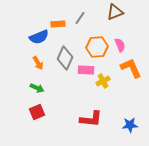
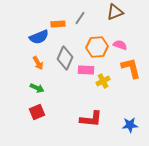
pink semicircle: rotated 48 degrees counterclockwise
orange L-shape: rotated 10 degrees clockwise
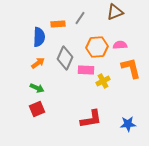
blue semicircle: rotated 66 degrees counterclockwise
pink semicircle: rotated 24 degrees counterclockwise
orange arrow: rotated 96 degrees counterclockwise
red square: moved 3 px up
red L-shape: rotated 15 degrees counterclockwise
blue star: moved 2 px left, 1 px up
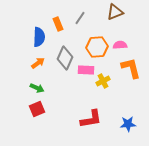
orange rectangle: rotated 72 degrees clockwise
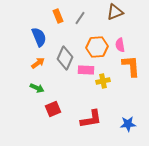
orange rectangle: moved 8 px up
blue semicircle: rotated 24 degrees counterclockwise
pink semicircle: rotated 96 degrees counterclockwise
orange L-shape: moved 2 px up; rotated 10 degrees clockwise
yellow cross: rotated 16 degrees clockwise
red square: moved 16 px right
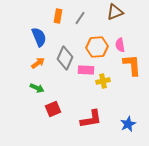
orange rectangle: rotated 32 degrees clockwise
orange L-shape: moved 1 px right, 1 px up
blue star: rotated 21 degrees counterclockwise
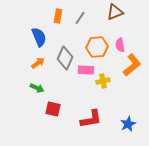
orange L-shape: rotated 55 degrees clockwise
red square: rotated 35 degrees clockwise
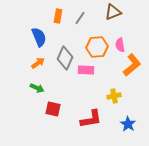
brown triangle: moved 2 px left
yellow cross: moved 11 px right, 15 px down
blue star: rotated 14 degrees counterclockwise
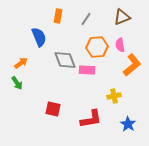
brown triangle: moved 9 px right, 5 px down
gray line: moved 6 px right, 1 px down
gray diamond: moved 2 px down; rotated 45 degrees counterclockwise
orange arrow: moved 17 px left
pink rectangle: moved 1 px right
green arrow: moved 20 px left, 5 px up; rotated 32 degrees clockwise
